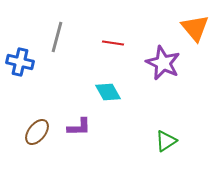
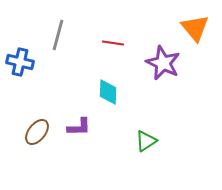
gray line: moved 1 px right, 2 px up
cyan diamond: rotated 32 degrees clockwise
green triangle: moved 20 px left
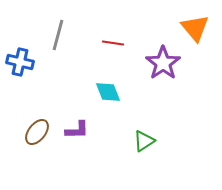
purple star: rotated 12 degrees clockwise
cyan diamond: rotated 24 degrees counterclockwise
purple L-shape: moved 2 px left, 3 px down
green triangle: moved 2 px left
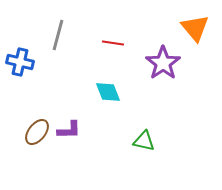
purple L-shape: moved 8 px left
green triangle: rotated 45 degrees clockwise
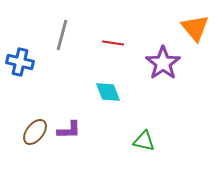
gray line: moved 4 px right
brown ellipse: moved 2 px left
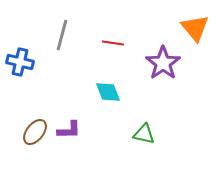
green triangle: moved 7 px up
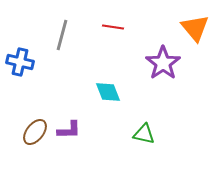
red line: moved 16 px up
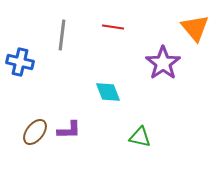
gray line: rotated 8 degrees counterclockwise
green triangle: moved 4 px left, 3 px down
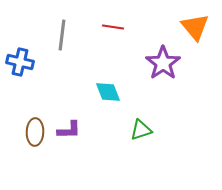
orange triangle: moved 1 px up
brown ellipse: rotated 36 degrees counterclockwise
green triangle: moved 1 px right, 7 px up; rotated 30 degrees counterclockwise
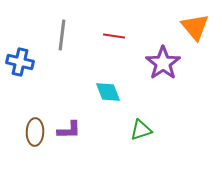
red line: moved 1 px right, 9 px down
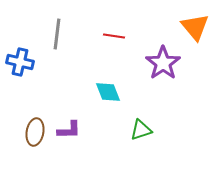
gray line: moved 5 px left, 1 px up
brown ellipse: rotated 8 degrees clockwise
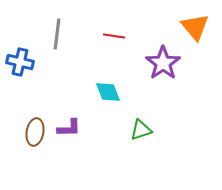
purple L-shape: moved 2 px up
